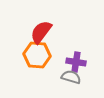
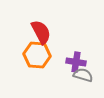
red semicircle: rotated 115 degrees clockwise
gray semicircle: moved 12 px right, 2 px up
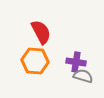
orange hexagon: moved 2 px left, 6 px down
gray semicircle: moved 1 px down
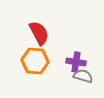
red semicircle: moved 2 px left, 1 px down
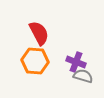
purple cross: rotated 12 degrees clockwise
